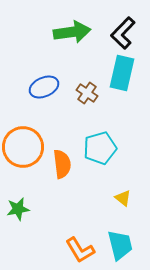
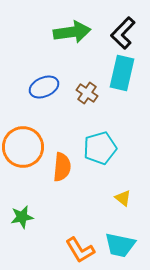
orange semicircle: moved 3 px down; rotated 12 degrees clockwise
green star: moved 4 px right, 8 px down
cyan trapezoid: rotated 116 degrees clockwise
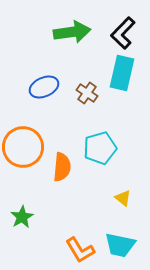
green star: rotated 20 degrees counterclockwise
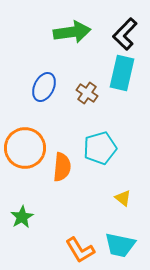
black L-shape: moved 2 px right, 1 px down
blue ellipse: rotated 40 degrees counterclockwise
orange circle: moved 2 px right, 1 px down
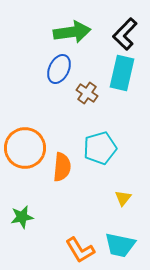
blue ellipse: moved 15 px right, 18 px up
yellow triangle: rotated 30 degrees clockwise
green star: rotated 20 degrees clockwise
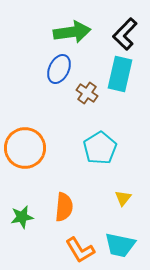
cyan rectangle: moved 2 px left, 1 px down
cyan pentagon: rotated 16 degrees counterclockwise
orange semicircle: moved 2 px right, 40 px down
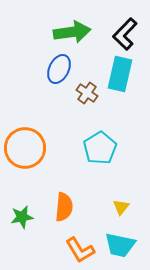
yellow triangle: moved 2 px left, 9 px down
